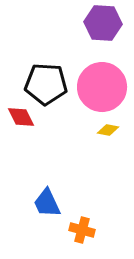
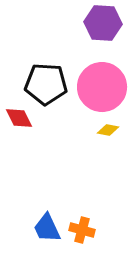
red diamond: moved 2 px left, 1 px down
blue trapezoid: moved 25 px down
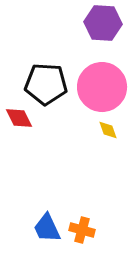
yellow diamond: rotated 60 degrees clockwise
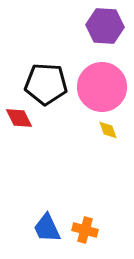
purple hexagon: moved 2 px right, 3 px down
orange cross: moved 3 px right
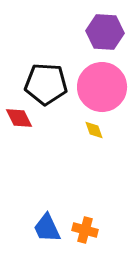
purple hexagon: moved 6 px down
yellow diamond: moved 14 px left
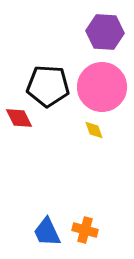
black pentagon: moved 2 px right, 2 px down
blue trapezoid: moved 4 px down
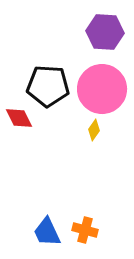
pink circle: moved 2 px down
yellow diamond: rotated 55 degrees clockwise
